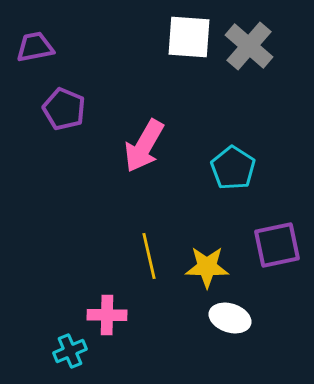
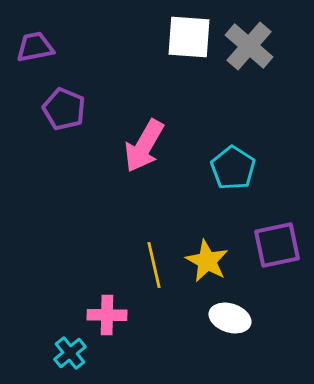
yellow line: moved 5 px right, 9 px down
yellow star: moved 6 px up; rotated 27 degrees clockwise
cyan cross: moved 2 px down; rotated 16 degrees counterclockwise
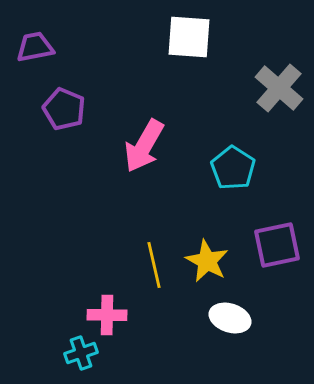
gray cross: moved 30 px right, 42 px down
cyan cross: moved 11 px right; rotated 20 degrees clockwise
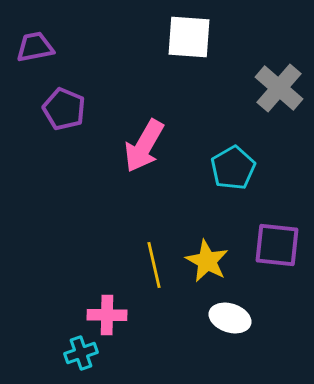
cyan pentagon: rotated 9 degrees clockwise
purple square: rotated 18 degrees clockwise
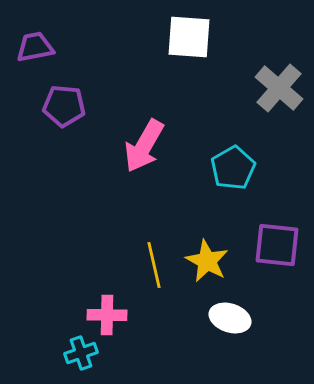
purple pentagon: moved 3 px up; rotated 18 degrees counterclockwise
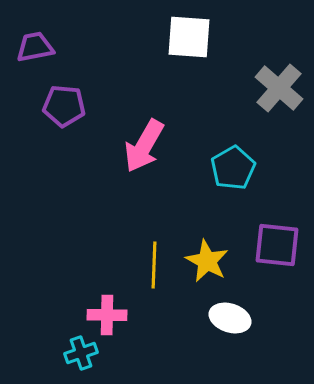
yellow line: rotated 15 degrees clockwise
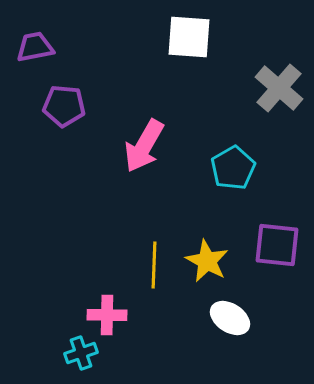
white ellipse: rotated 15 degrees clockwise
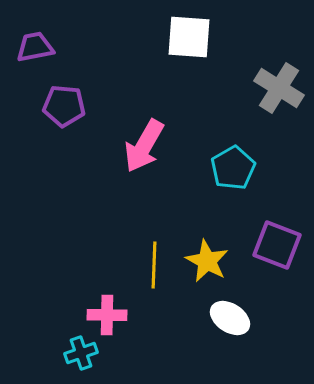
gray cross: rotated 9 degrees counterclockwise
purple square: rotated 15 degrees clockwise
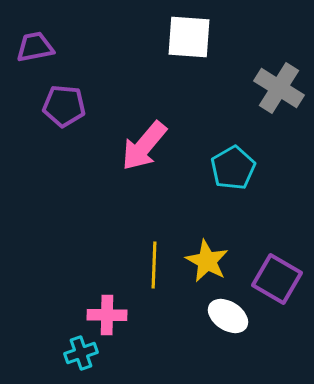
pink arrow: rotated 10 degrees clockwise
purple square: moved 34 px down; rotated 9 degrees clockwise
white ellipse: moved 2 px left, 2 px up
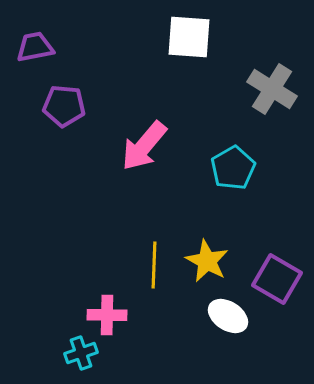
gray cross: moved 7 px left, 1 px down
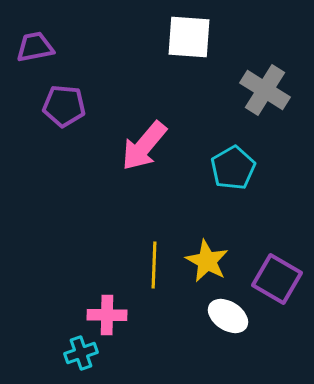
gray cross: moved 7 px left, 1 px down
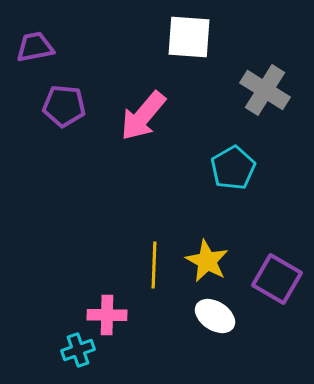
pink arrow: moved 1 px left, 30 px up
white ellipse: moved 13 px left
cyan cross: moved 3 px left, 3 px up
